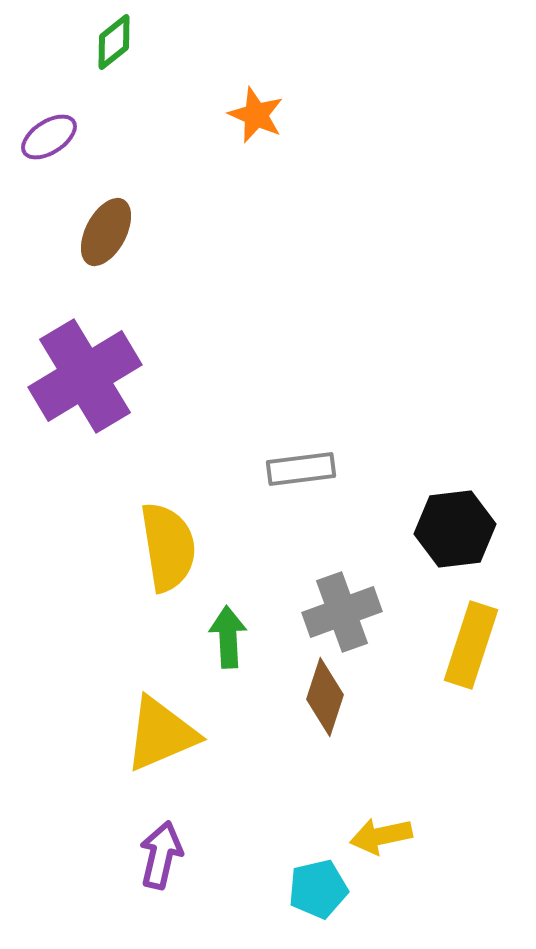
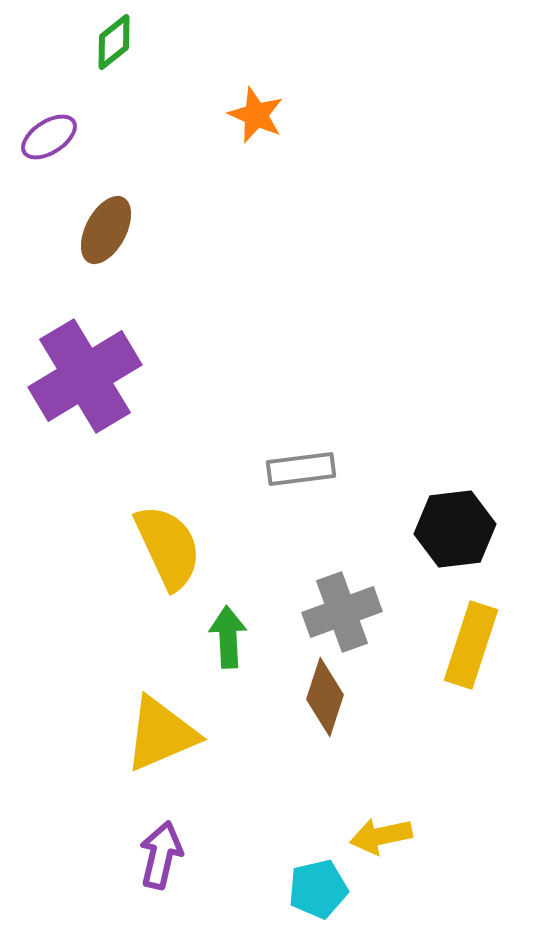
brown ellipse: moved 2 px up
yellow semicircle: rotated 16 degrees counterclockwise
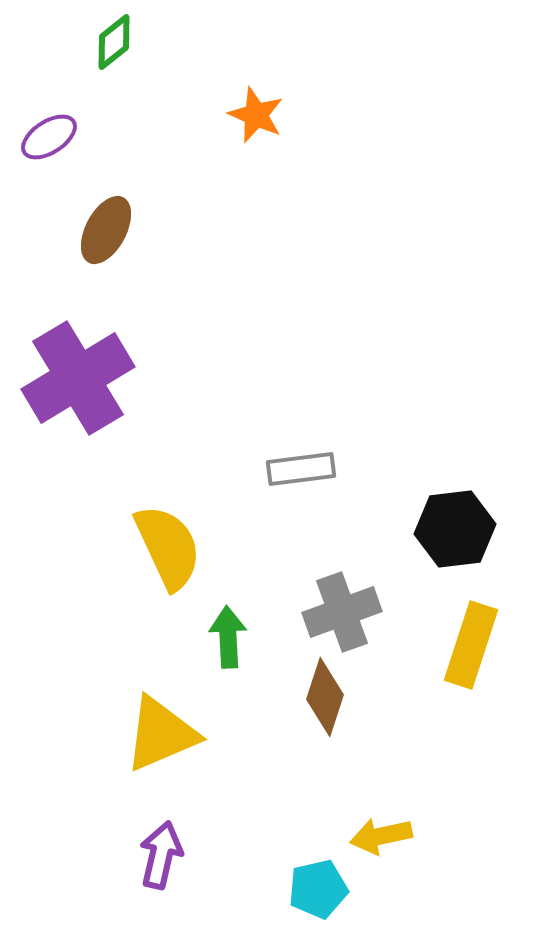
purple cross: moved 7 px left, 2 px down
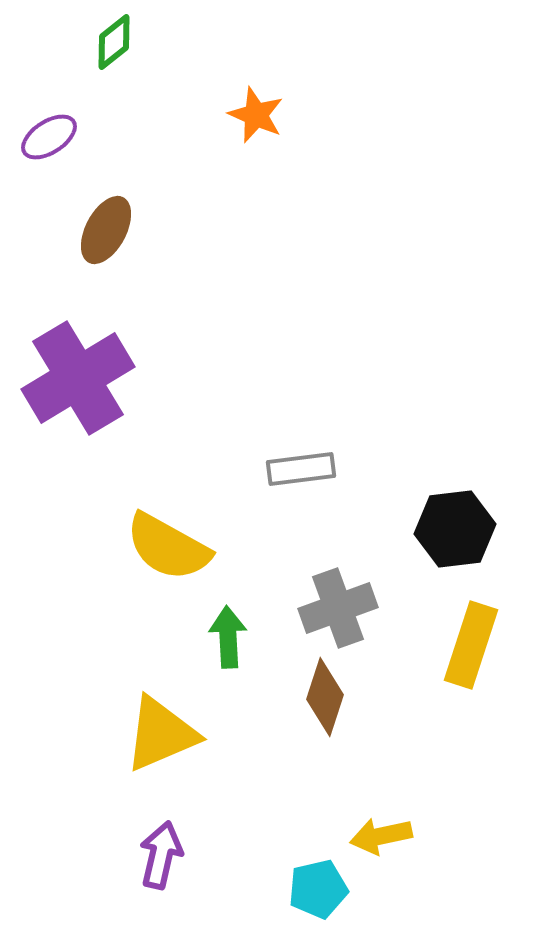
yellow semicircle: rotated 144 degrees clockwise
gray cross: moved 4 px left, 4 px up
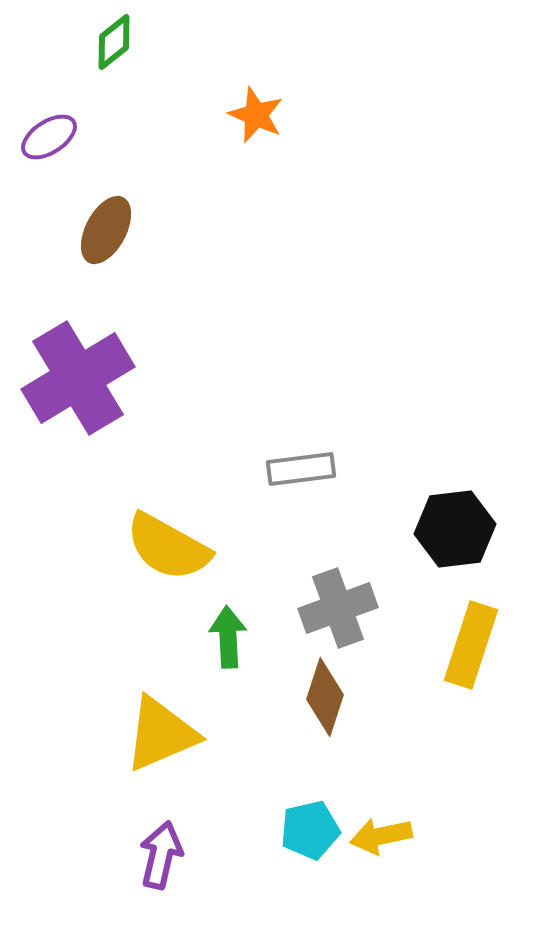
cyan pentagon: moved 8 px left, 59 px up
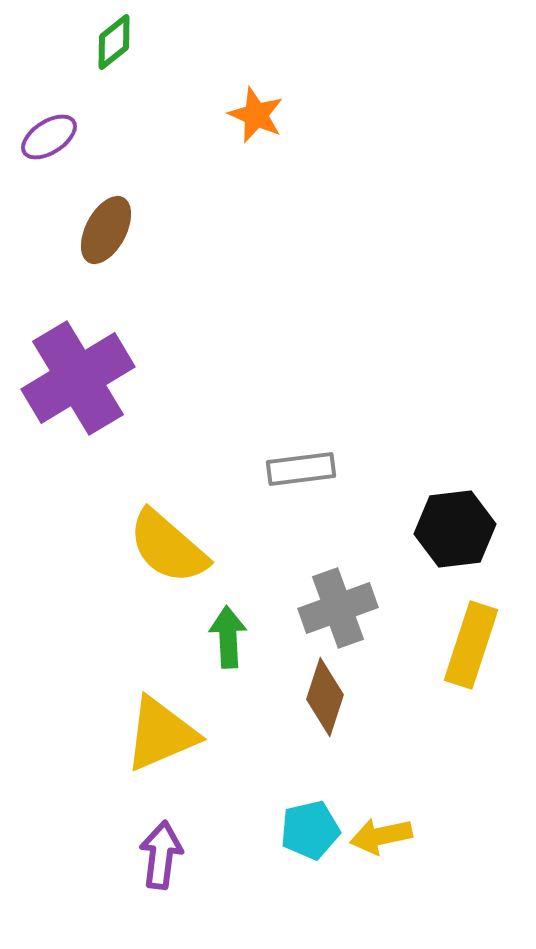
yellow semicircle: rotated 12 degrees clockwise
purple arrow: rotated 6 degrees counterclockwise
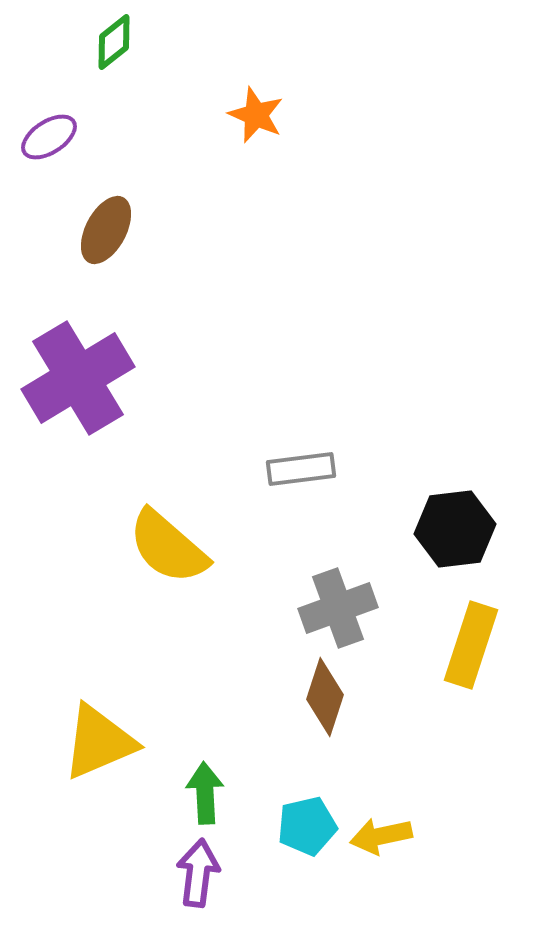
green arrow: moved 23 px left, 156 px down
yellow triangle: moved 62 px left, 8 px down
cyan pentagon: moved 3 px left, 4 px up
purple arrow: moved 37 px right, 18 px down
